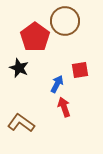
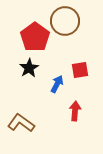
black star: moved 10 px right; rotated 18 degrees clockwise
red arrow: moved 11 px right, 4 px down; rotated 24 degrees clockwise
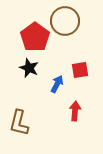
black star: rotated 18 degrees counterclockwise
brown L-shape: moved 2 px left; rotated 112 degrees counterclockwise
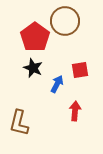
black star: moved 4 px right
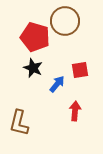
red pentagon: rotated 20 degrees counterclockwise
blue arrow: rotated 12 degrees clockwise
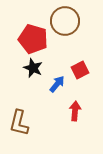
red pentagon: moved 2 px left, 2 px down
red square: rotated 18 degrees counterclockwise
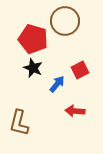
red arrow: rotated 90 degrees counterclockwise
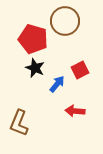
black star: moved 2 px right
brown L-shape: rotated 8 degrees clockwise
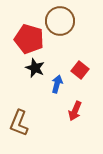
brown circle: moved 5 px left
red pentagon: moved 4 px left
red square: rotated 24 degrees counterclockwise
blue arrow: rotated 24 degrees counterclockwise
red arrow: rotated 72 degrees counterclockwise
